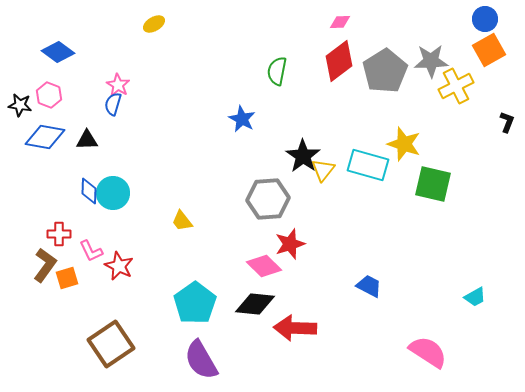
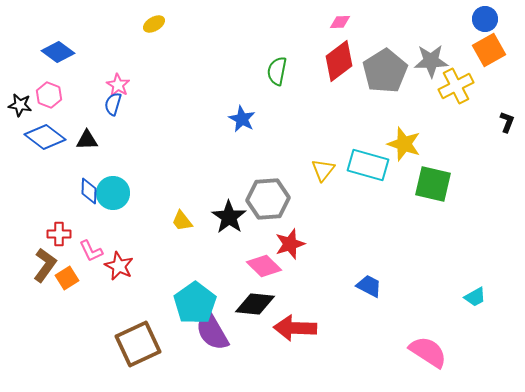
blue diamond at (45, 137): rotated 27 degrees clockwise
black star at (303, 156): moved 74 px left, 61 px down
orange square at (67, 278): rotated 15 degrees counterclockwise
brown square at (111, 344): moved 27 px right; rotated 9 degrees clockwise
purple semicircle at (201, 360): moved 11 px right, 29 px up
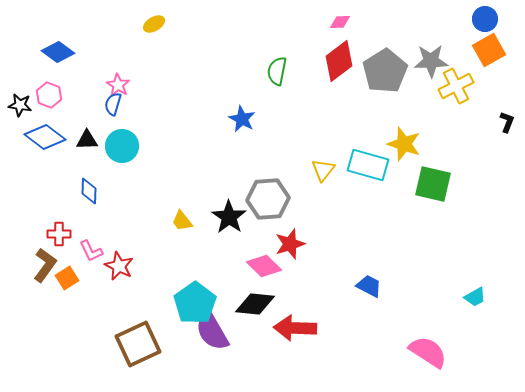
cyan circle at (113, 193): moved 9 px right, 47 px up
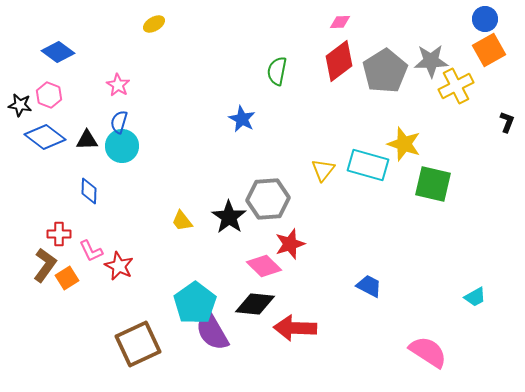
blue semicircle at (113, 104): moved 6 px right, 18 px down
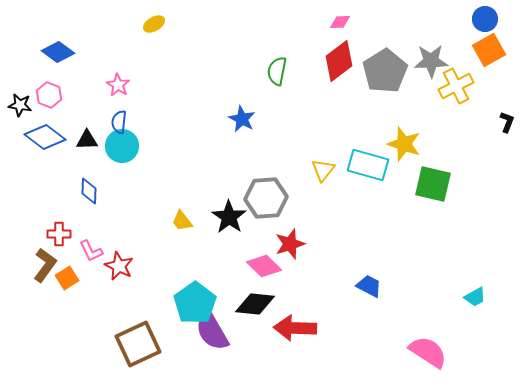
blue semicircle at (119, 122): rotated 10 degrees counterclockwise
gray hexagon at (268, 199): moved 2 px left, 1 px up
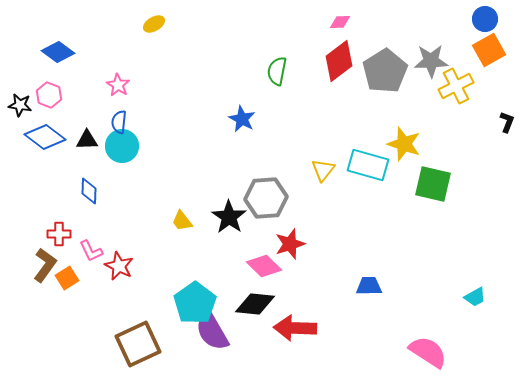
blue trapezoid at (369, 286): rotated 28 degrees counterclockwise
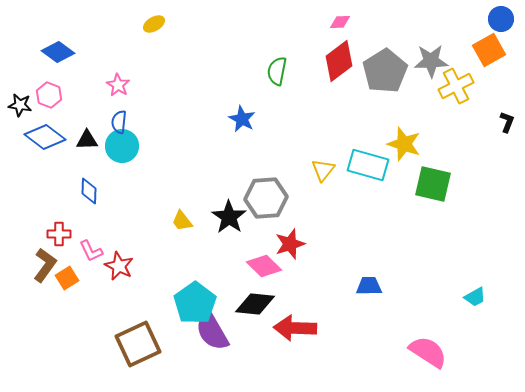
blue circle at (485, 19): moved 16 px right
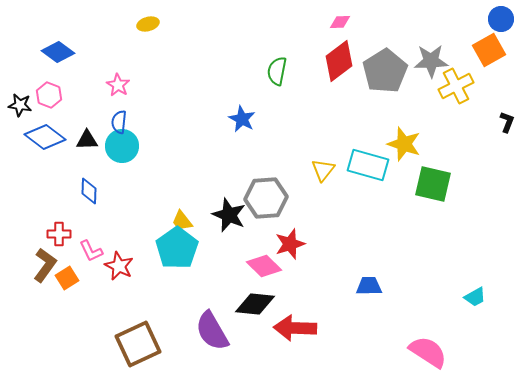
yellow ellipse at (154, 24): moved 6 px left; rotated 15 degrees clockwise
black star at (229, 217): moved 2 px up; rotated 12 degrees counterclockwise
cyan pentagon at (195, 303): moved 18 px left, 55 px up
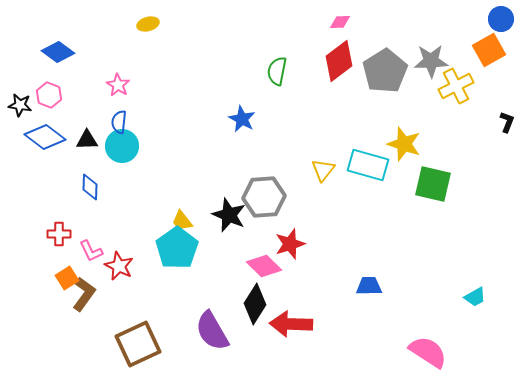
blue diamond at (89, 191): moved 1 px right, 4 px up
gray hexagon at (266, 198): moved 2 px left, 1 px up
brown L-shape at (45, 265): moved 39 px right, 29 px down
black diamond at (255, 304): rotated 63 degrees counterclockwise
red arrow at (295, 328): moved 4 px left, 4 px up
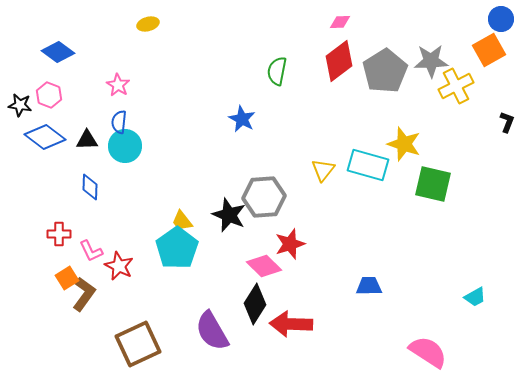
cyan circle at (122, 146): moved 3 px right
